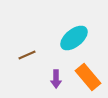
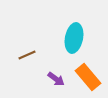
cyan ellipse: rotated 40 degrees counterclockwise
purple arrow: rotated 54 degrees counterclockwise
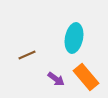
orange rectangle: moved 2 px left
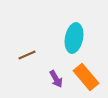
purple arrow: rotated 24 degrees clockwise
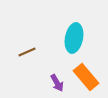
brown line: moved 3 px up
purple arrow: moved 1 px right, 4 px down
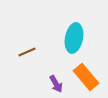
purple arrow: moved 1 px left, 1 px down
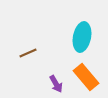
cyan ellipse: moved 8 px right, 1 px up
brown line: moved 1 px right, 1 px down
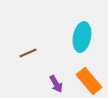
orange rectangle: moved 3 px right, 4 px down
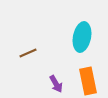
orange rectangle: moved 1 px left; rotated 28 degrees clockwise
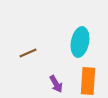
cyan ellipse: moved 2 px left, 5 px down
orange rectangle: rotated 16 degrees clockwise
